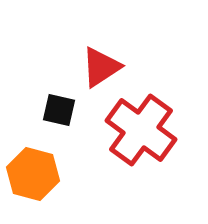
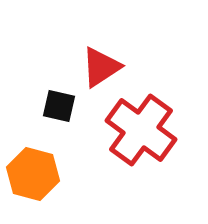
black square: moved 4 px up
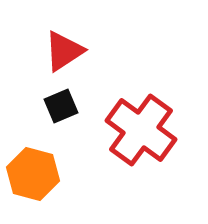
red triangle: moved 37 px left, 16 px up
black square: moved 2 px right; rotated 36 degrees counterclockwise
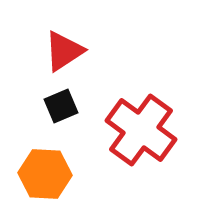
orange hexagon: moved 12 px right; rotated 12 degrees counterclockwise
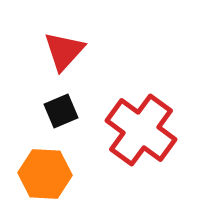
red triangle: rotated 15 degrees counterclockwise
black square: moved 5 px down
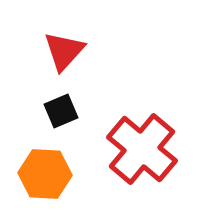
red cross: moved 1 px right, 19 px down; rotated 4 degrees clockwise
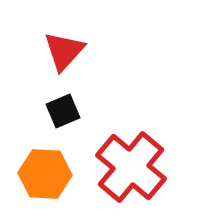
black square: moved 2 px right
red cross: moved 11 px left, 18 px down
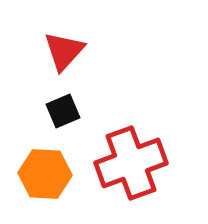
red cross: moved 4 px up; rotated 30 degrees clockwise
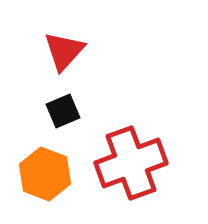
orange hexagon: rotated 18 degrees clockwise
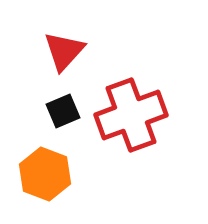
red cross: moved 48 px up
